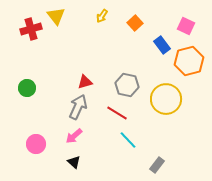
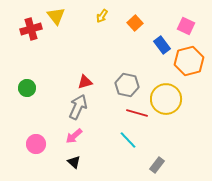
red line: moved 20 px right; rotated 15 degrees counterclockwise
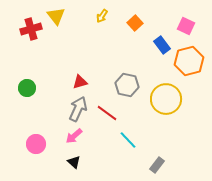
red triangle: moved 5 px left
gray arrow: moved 2 px down
red line: moved 30 px left; rotated 20 degrees clockwise
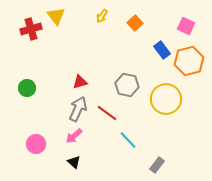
blue rectangle: moved 5 px down
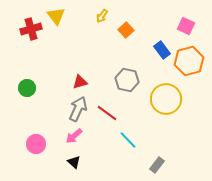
orange square: moved 9 px left, 7 px down
gray hexagon: moved 5 px up
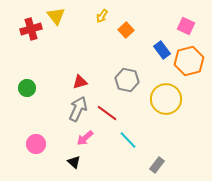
pink arrow: moved 11 px right, 2 px down
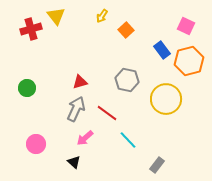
gray arrow: moved 2 px left
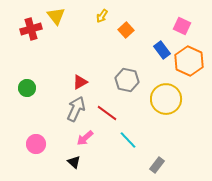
pink square: moved 4 px left
orange hexagon: rotated 20 degrees counterclockwise
red triangle: rotated 14 degrees counterclockwise
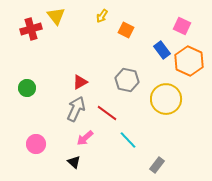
orange square: rotated 21 degrees counterclockwise
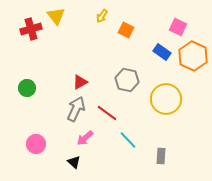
pink square: moved 4 px left, 1 px down
blue rectangle: moved 2 px down; rotated 18 degrees counterclockwise
orange hexagon: moved 4 px right, 5 px up
gray rectangle: moved 4 px right, 9 px up; rotated 35 degrees counterclockwise
